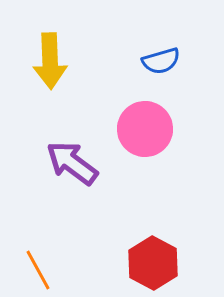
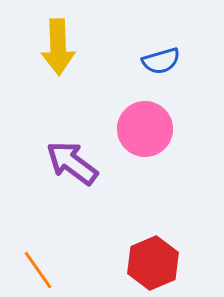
yellow arrow: moved 8 px right, 14 px up
red hexagon: rotated 9 degrees clockwise
orange line: rotated 6 degrees counterclockwise
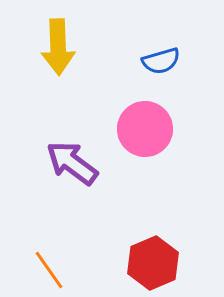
orange line: moved 11 px right
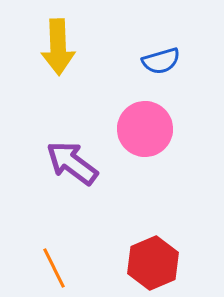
orange line: moved 5 px right, 2 px up; rotated 9 degrees clockwise
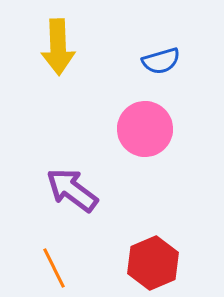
purple arrow: moved 27 px down
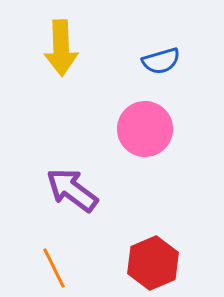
yellow arrow: moved 3 px right, 1 px down
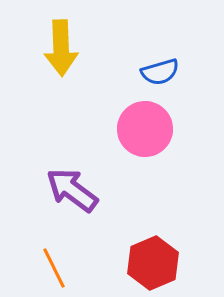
blue semicircle: moved 1 px left, 11 px down
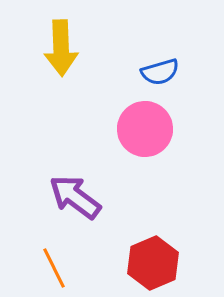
purple arrow: moved 3 px right, 7 px down
